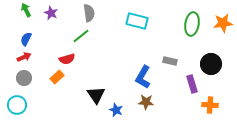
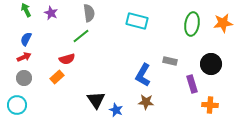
blue L-shape: moved 2 px up
black triangle: moved 5 px down
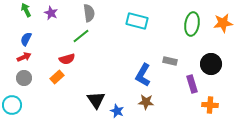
cyan circle: moved 5 px left
blue star: moved 1 px right, 1 px down
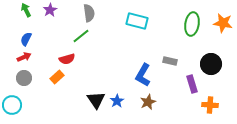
purple star: moved 1 px left, 3 px up; rotated 16 degrees clockwise
orange star: rotated 18 degrees clockwise
brown star: moved 2 px right; rotated 28 degrees counterclockwise
blue star: moved 10 px up; rotated 16 degrees clockwise
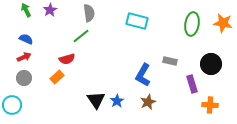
blue semicircle: rotated 88 degrees clockwise
